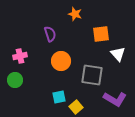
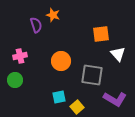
orange star: moved 22 px left, 1 px down
purple semicircle: moved 14 px left, 9 px up
yellow square: moved 1 px right
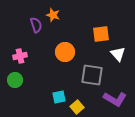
orange circle: moved 4 px right, 9 px up
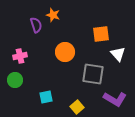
gray square: moved 1 px right, 1 px up
cyan square: moved 13 px left
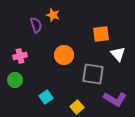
orange circle: moved 1 px left, 3 px down
cyan square: rotated 24 degrees counterclockwise
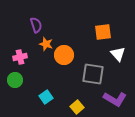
orange star: moved 7 px left, 29 px down
orange square: moved 2 px right, 2 px up
pink cross: moved 1 px down
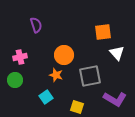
orange star: moved 10 px right, 31 px down
white triangle: moved 1 px left, 1 px up
gray square: moved 3 px left, 2 px down; rotated 20 degrees counterclockwise
yellow square: rotated 32 degrees counterclockwise
